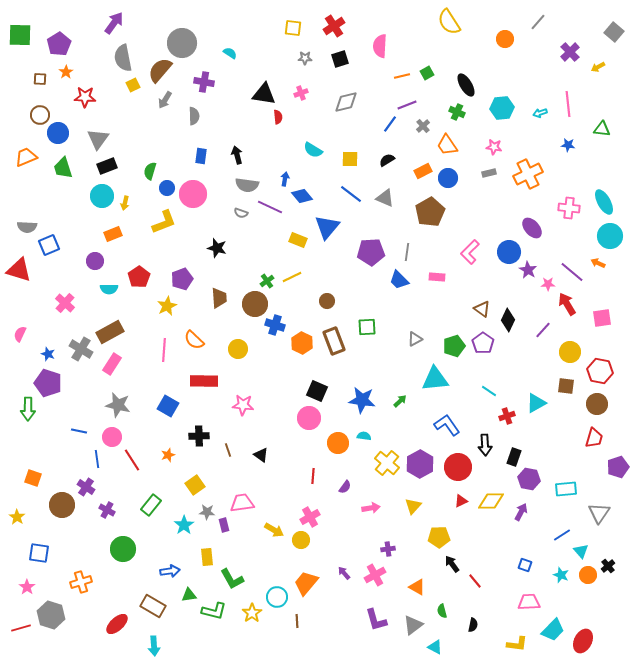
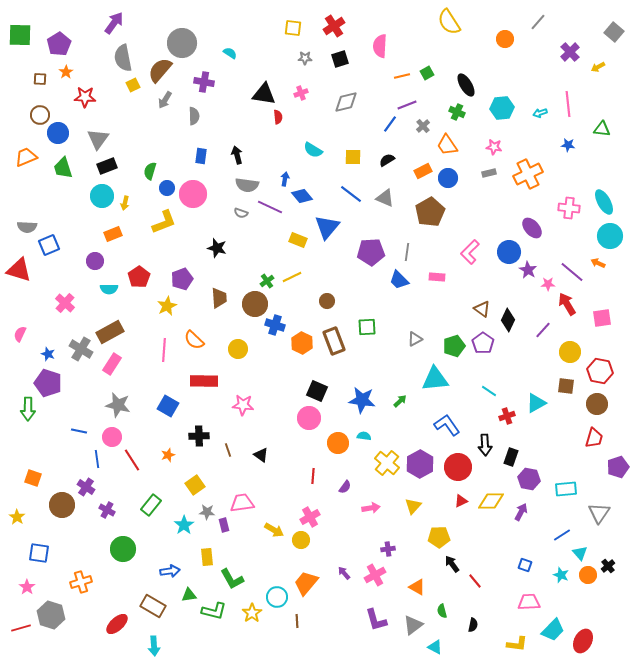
yellow square at (350, 159): moved 3 px right, 2 px up
black rectangle at (514, 457): moved 3 px left
cyan triangle at (581, 551): moved 1 px left, 2 px down
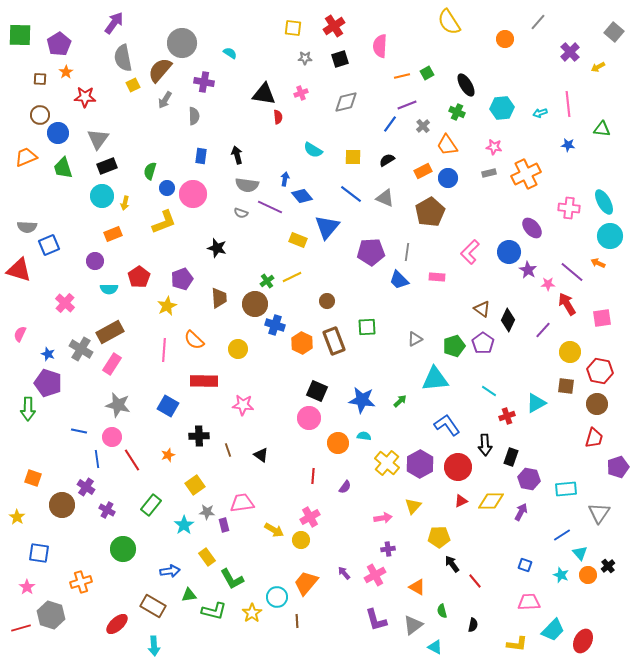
orange cross at (528, 174): moved 2 px left
pink arrow at (371, 508): moved 12 px right, 10 px down
yellow rectangle at (207, 557): rotated 30 degrees counterclockwise
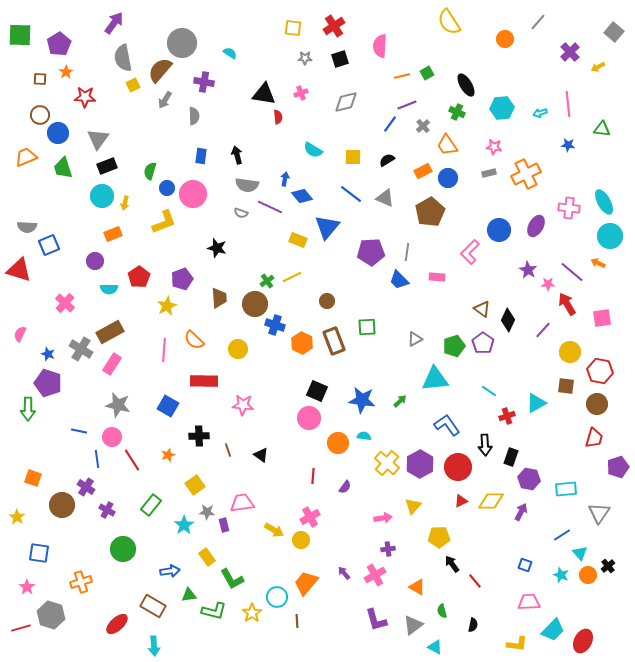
purple ellipse at (532, 228): moved 4 px right, 2 px up; rotated 70 degrees clockwise
blue circle at (509, 252): moved 10 px left, 22 px up
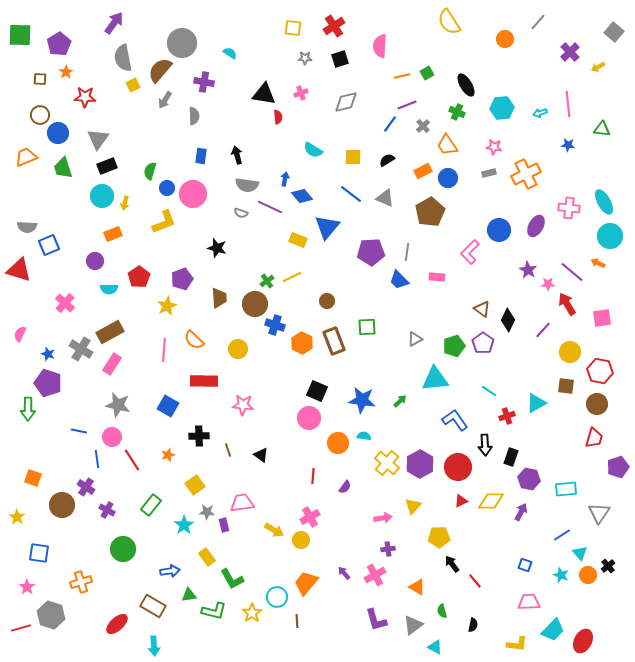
blue L-shape at (447, 425): moved 8 px right, 5 px up
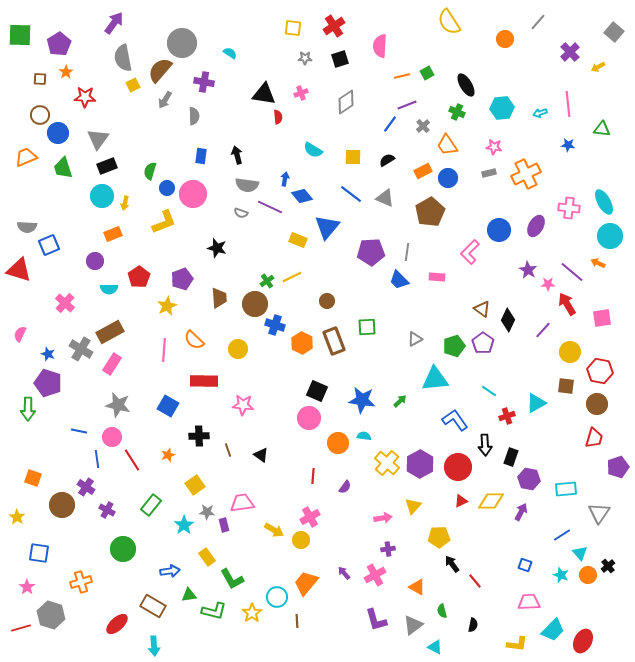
gray diamond at (346, 102): rotated 20 degrees counterclockwise
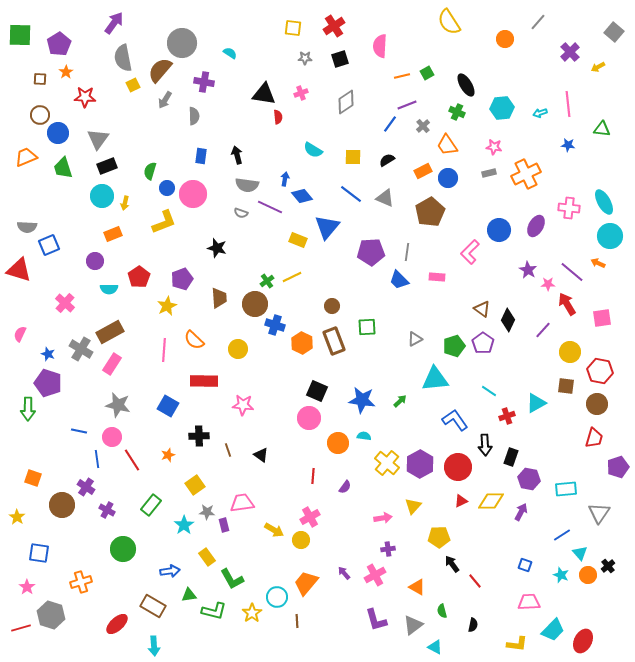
brown circle at (327, 301): moved 5 px right, 5 px down
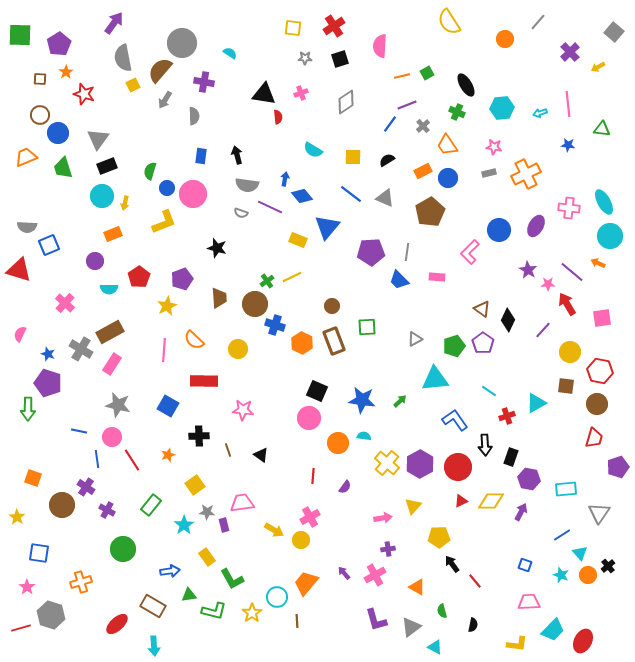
red star at (85, 97): moved 1 px left, 3 px up; rotated 15 degrees clockwise
pink star at (243, 405): moved 5 px down
gray triangle at (413, 625): moved 2 px left, 2 px down
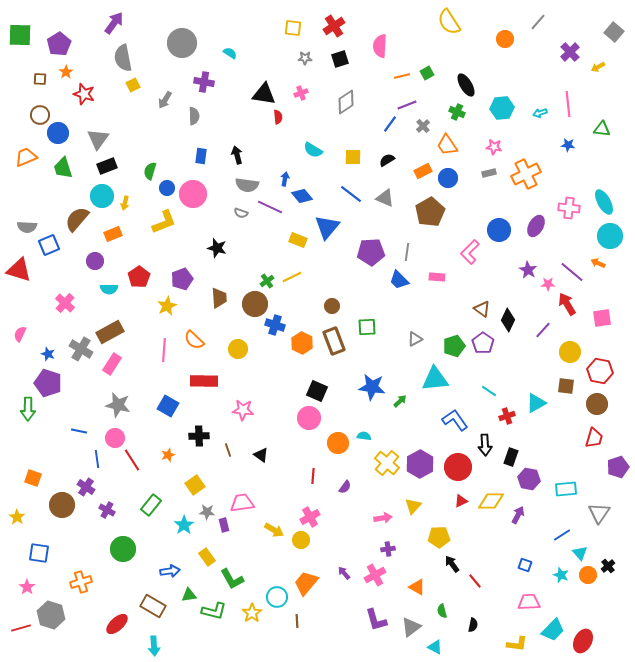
brown semicircle at (160, 70): moved 83 px left, 149 px down
blue star at (362, 400): moved 10 px right, 13 px up
pink circle at (112, 437): moved 3 px right, 1 px down
purple arrow at (521, 512): moved 3 px left, 3 px down
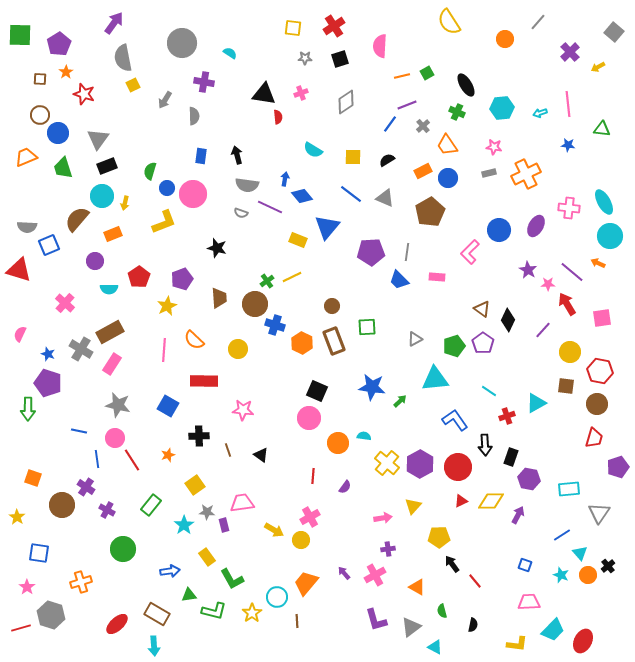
cyan rectangle at (566, 489): moved 3 px right
brown rectangle at (153, 606): moved 4 px right, 8 px down
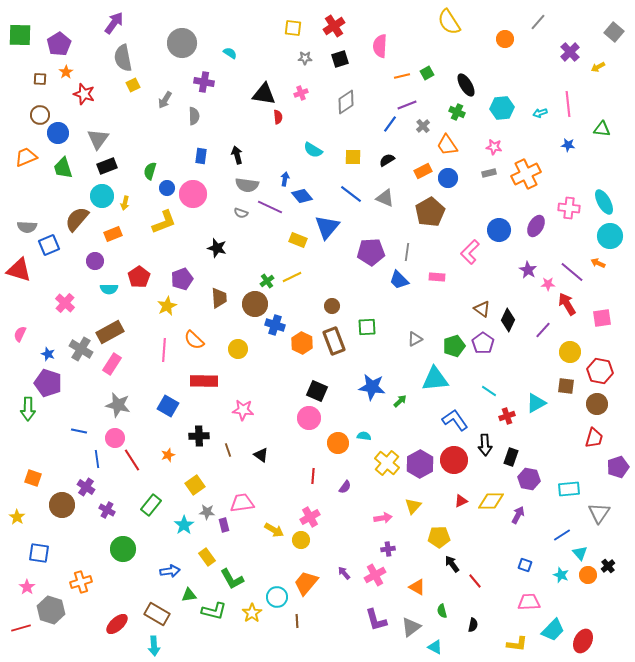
red circle at (458, 467): moved 4 px left, 7 px up
gray hexagon at (51, 615): moved 5 px up
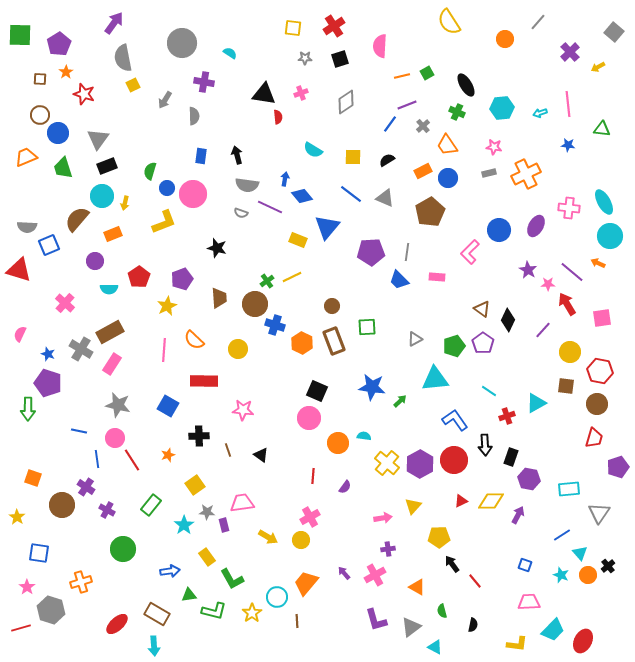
yellow arrow at (274, 530): moved 6 px left, 7 px down
